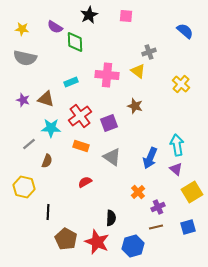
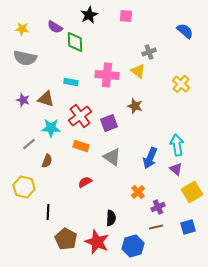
cyan rectangle: rotated 32 degrees clockwise
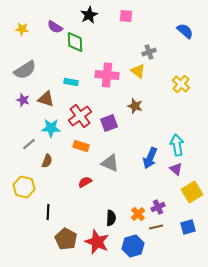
gray semicircle: moved 12 px down; rotated 45 degrees counterclockwise
gray triangle: moved 2 px left, 6 px down; rotated 12 degrees counterclockwise
orange cross: moved 22 px down
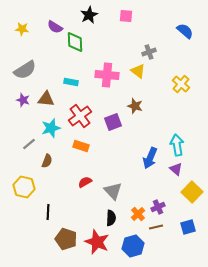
brown triangle: rotated 12 degrees counterclockwise
purple square: moved 4 px right, 1 px up
cyan star: rotated 18 degrees counterclockwise
gray triangle: moved 3 px right, 28 px down; rotated 24 degrees clockwise
yellow square: rotated 15 degrees counterclockwise
brown pentagon: rotated 10 degrees counterclockwise
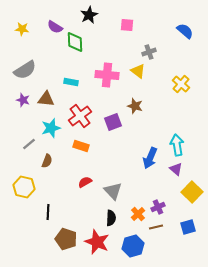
pink square: moved 1 px right, 9 px down
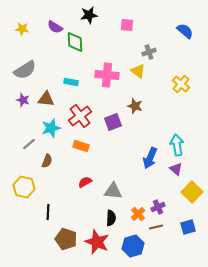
black star: rotated 18 degrees clockwise
gray triangle: rotated 42 degrees counterclockwise
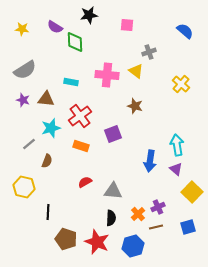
yellow triangle: moved 2 px left
purple square: moved 12 px down
blue arrow: moved 3 px down; rotated 15 degrees counterclockwise
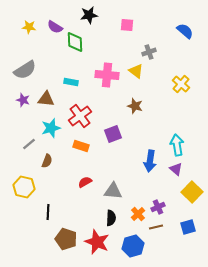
yellow star: moved 7 px right, 2 px up
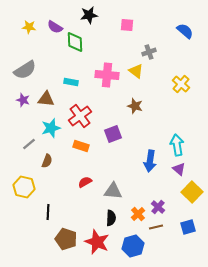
purple triangle: moved 3 px right
purple cross: rotated 24 degrees counterclockwise
